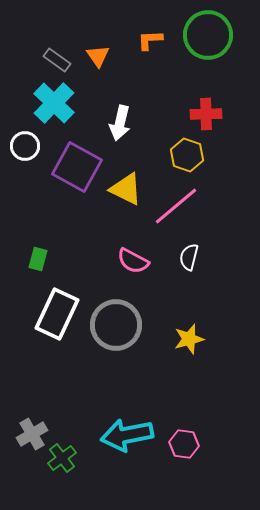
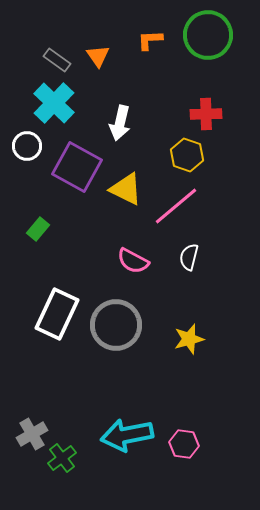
white circle: moved 2 px right
green rectangle: moved 30 px up; rotated 25 degrees clockwise
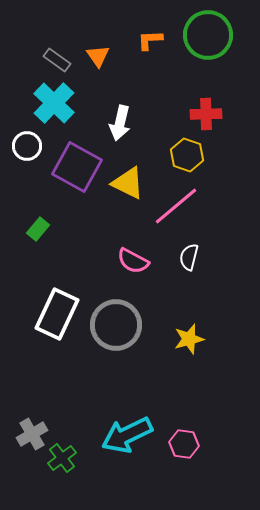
yellow triangle: moved 2 px right, 6 px up
cyan arrow: rotated 15 degrees counterclockwise
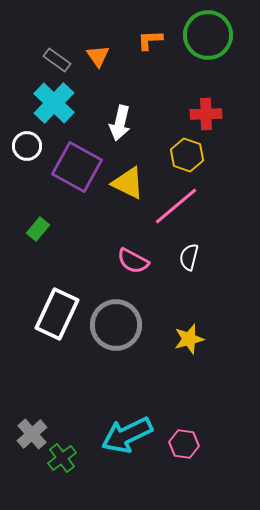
gray cross: rotated 12 degrees counterclockwise
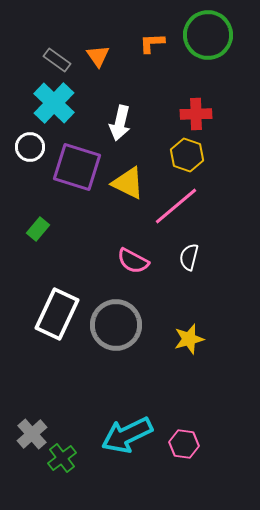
orange L-shape: moved 2 px right, 3 px down
red cross: moved 10 px left
white circle: moved 3 px right, 1 px down
purple square: rotated 12 degrees counterclockwise
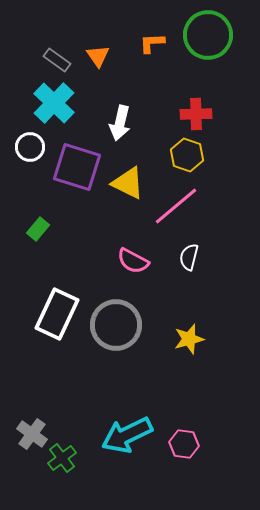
gray cross: rotated 12 degrees counterclockwise
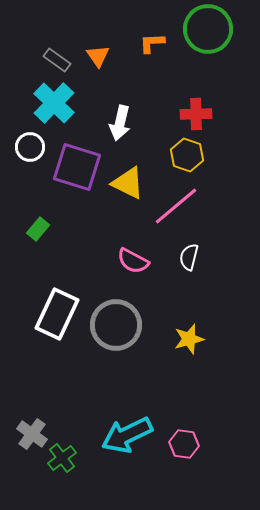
green circle: moved 6 px up
